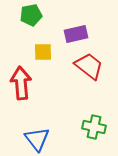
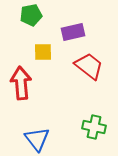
purple rectangle: moved 3 px left, 2 px up
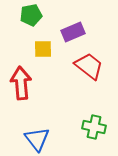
purple rectangle: rotated 10 degrees counterclockwise
yellow square: moved 3 px up
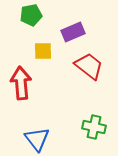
yellow square: moved 2 px down
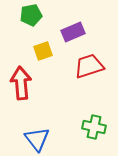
yellow square: rotated 18 degrees counterclockwise
red trapezoid: rotated 56 degrees counterclockwise
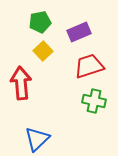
green pentagon: moved 9 px right, 7 px down
purple rectangle: moved 6 px right
yellow square: rotated 24 degrees counterclockwise
green cross: moved 26 px up
blue triangle: rotated 24 degrees clockwise
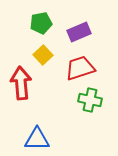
green pentagon: moved 1 px right, 1 px down
yellow square: moved 4 px down
red trapezoid: moved 9 px left, 2 px down
green cross: moved 4 px left, 1 px up
blue triangle: rotated 44 degrees clockwise
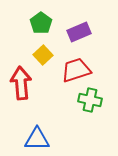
green pentagon: rotated 25 degrees counterclockwise
red trapezoid: moved 4 px left, 2 px down
